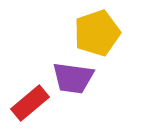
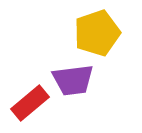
purple trapezoid: moved 2 px down; rotated 15 degrees counterclockwise
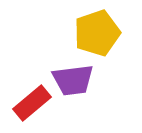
red rectangle: moved 2 px right
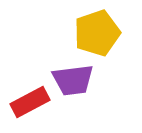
red rectangle: moved 2 px left, 1 px up; rotated 12 degrees clockwise
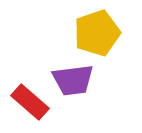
red rectangle: rotated 69 degrees clockwise
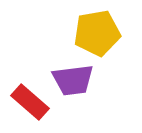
yellow pentagon: rotated 9 degrees clockwise
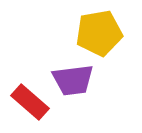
yellow pentagon: moved 2 px right
